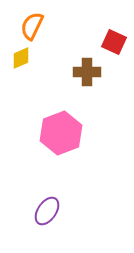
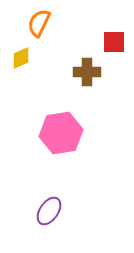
orange semicircle: moved 7 px right, 3 px up
red square: rotated 25 degrees counterclockwise
pink hexagon: rotated 12 degrees clockwise
purple ellipse: moved 2 px right
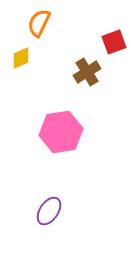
red square: rotated 20 degrees counterclockwise
brown cross: rotated 32 degrees counterclockwise
pink hexagon: moved 1 px up
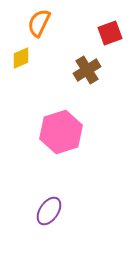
red square: moved 4 px left, 9 px up
brown cross: moved 2 px up
pink hexagon: rotated 9 degrees counterclockwise
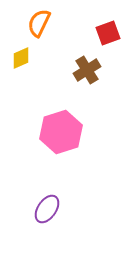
red square: moved 2 px left
purple ellipse: moved 2 px left, 2 px up
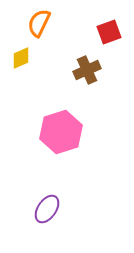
red square: moved 1 px right, 1 px up
brown cross: rotated 8 degrees clockwise
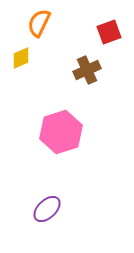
purple ellipse: rotated 12 degrees clockwise
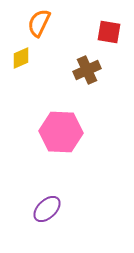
red square: rotated 30 degrees clockwise
pink hexagon: rotated 21 degrees clockwise
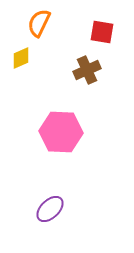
red square: moved 7 px left
purple ellipse: moved 3 px right
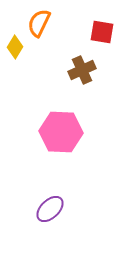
yellow diamond: moved 6 px left, 11 px up; rotated 35 degrees counterclockwise
brown cross: moved 5 px left
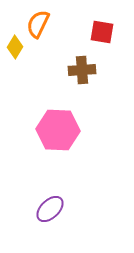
orange semicircle: moved 1 px left, 1 px down
brown cross: rotated 20 degrees clockwise
pink hexagon: moved 3 px left, 2 px up
